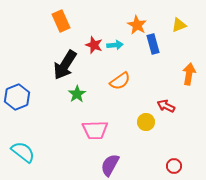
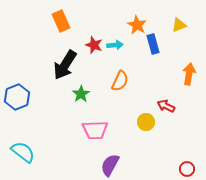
orange semicircle: rotated 30 degrees counterclockwise
green star: moved 4 px right
red circle: moved 13 px right, 3 px down
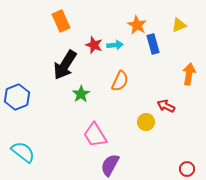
pink trapezoid: moved 5 px down; rotated 60 degrees clockwise
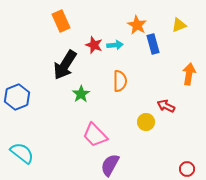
orange semicircle: rotated 25 degrees counterclockwise
pink trapezoid: rotated 12 degrees counterclockwise
cyan semicircle: moved 1 px left, 1 px down
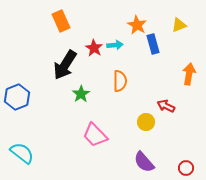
red star: moved 3 px down; rotated 12 degrees clockwise
purple semicircle: moved 34 px right, 3 px up; rotated 70 degrees counterclockwise
red circle: moved 1 px left, 1 px up
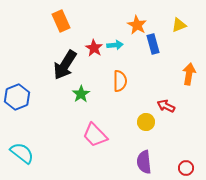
purple semicircle: rotated 35 degrees clockwise
